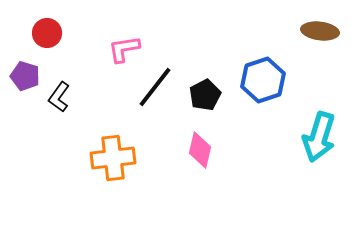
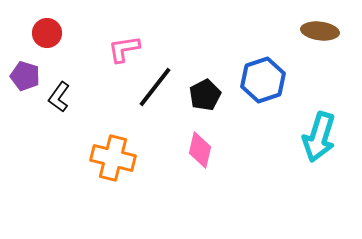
orange cross: rotated 21 degrees clockwise
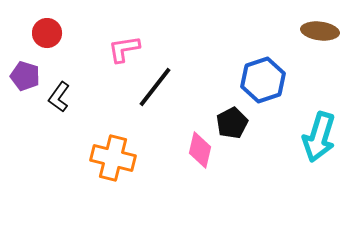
black pentagon: moved 27 px right, 28 px down
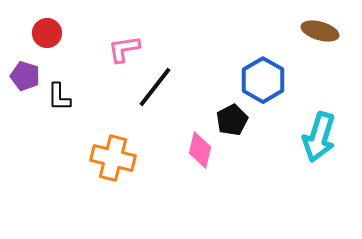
brown ellipse: rotated 9 degrees clockwise
blue hexagon: rotated 12 degrees counterclockwise
black L-shape: rotated 36 degrees counterclockwise
black pentagon: moved 3 px up
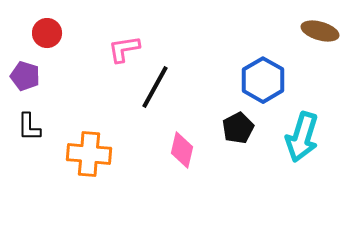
black line: rotated 9 degrees counterclockwise
black L-shape: moved 30 px left, 30 px down
black pentagon: moved 6 px right, 8 px down
cyan arrow: moved 17 px left
pink diamond: moved 18 px left
orange cross: moved 24 px left, 4 px up; rotated 9 degrees counterclockwise
